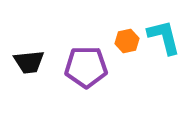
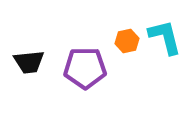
cyan L-shape: moved 1 px right
purple pentagon: moved 1 px left, 1 px down
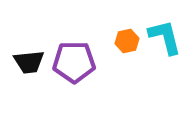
purple pentagon: moved 11 px left, 6 px up
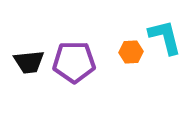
orange hexagon: moved 4 px right, 11 px down; rotated 10 degrees clockwise
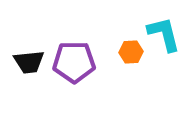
cyan L-shape: moved 1 px left, 3 px up
